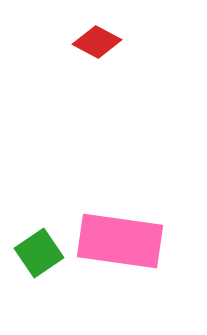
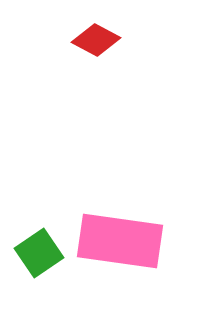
red diamond: moved 1 px left, 2 px up
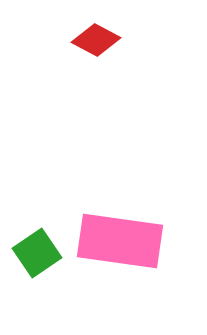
green square: moved 2 px left
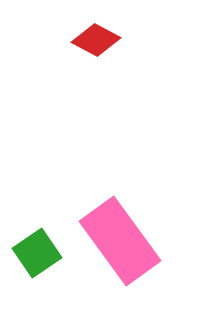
pink rectangle: rotated 46 degrees clockwise
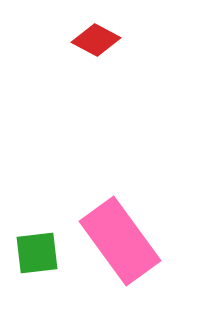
green square: rotated 27 degrees clockwise
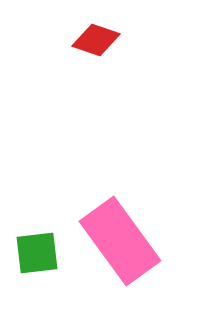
red diamond: rotated 9 degrees counterclockwise
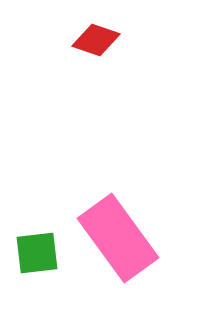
pink rectangle: moved 2 px left, 3 px up
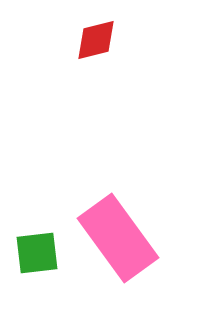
red diamond: rotated 33 degrees counterclockwise
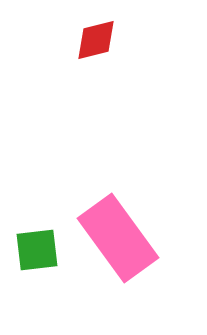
green square: moved 3 px up
